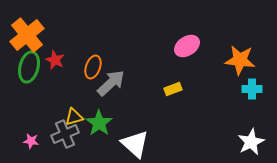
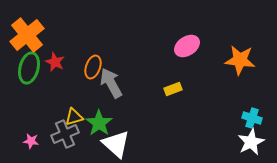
red star: moved 2 px down
green ellipse: moved 1 px down
gray arrow: rotated 76 degrees counterclockwise
cyan cross: moved 29 px down; rotated 18 degrees clockwise
white triangle: moved 19 px left
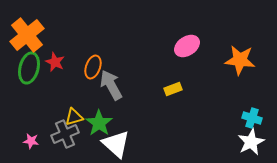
gray arrow: moved 2 px down
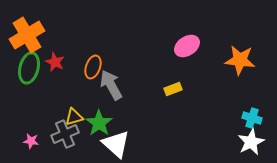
orange cross: rotated 8 degrees clockwise
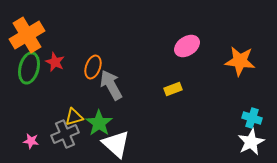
orange star: moved 1 px down
